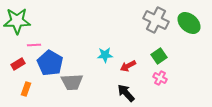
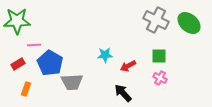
green square: rotated 35 degrees clockwise
black arrow: moved 3 px left
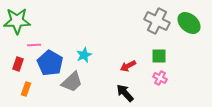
gray cross: moved 1 px right, 1 px down
cyan star: moved 21 px left; rotated 21 degrees counterclockwise
red rectangle: rotated 40 degrees counterclockwise
gray trapezoid: rotated 40 degrees counterclockwise
black arrow: moved 2 px right
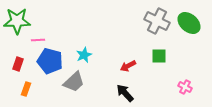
pink line: moved 4 px right, 5 px up
blue pentagon: moved 2 px up; rotated 15 degrees counterclockwise
pink cross: moved 25 px right, 9 px down
gray trapezoid: moved 2 px right
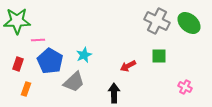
blue pentagon: rotated 15 degrees clockwise
black arrow: moved 11 px left; rotated 42 degrees clockwise
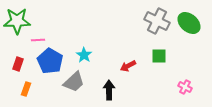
cyan star: rotated 14 degrees counterclockwise
black arrow: moved 5 px left, 3 px up
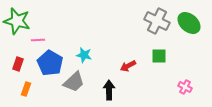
green star: rotated 16 degrees clockwise
cyan star: rotated 21 degrees counterclockwise
blue pentagon: moved 2 px down
